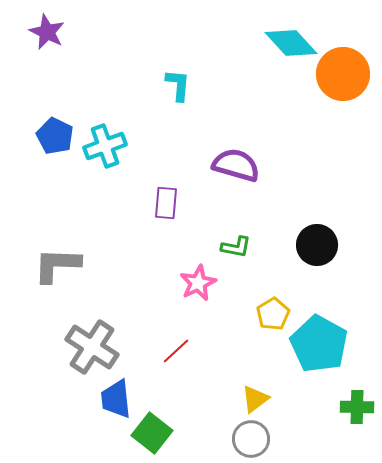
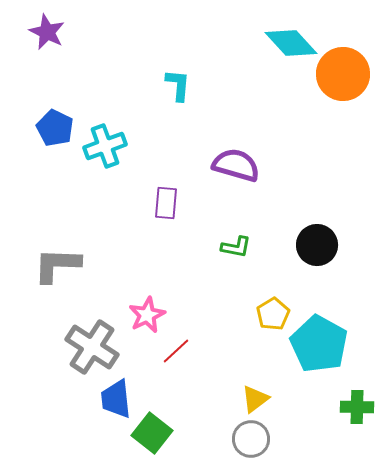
blue pentagon: moved 8 px up
pink star: moved 51 px left, 32 px down
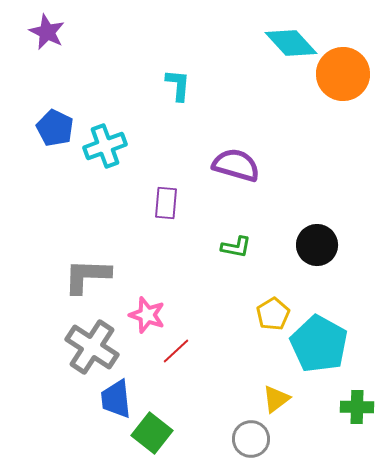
gray L-shape: moved 30 px right, 11 px down
pink star: rotated 27 degrees counterclockwise
yellow triangle: moved 21 px right
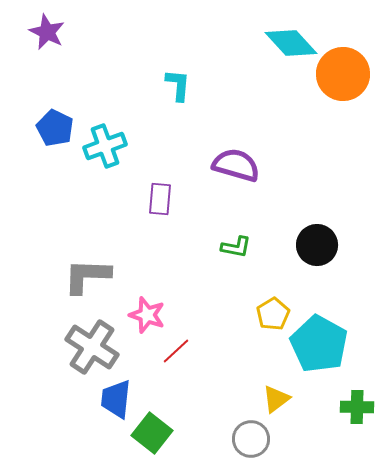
purple rectangle: moved 6 px left, 4 px up
blue trapezoid: rotated 12 degrees clockwise
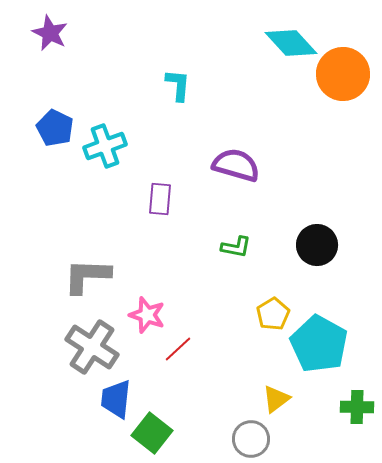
purple star: moved 3 px right, 1 px down
red line: moved 2 px right, 2 px up
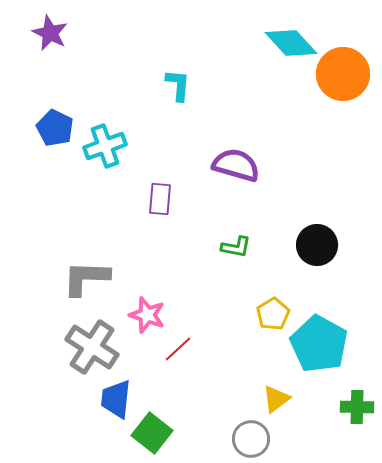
gray L-shape: moved 1 px left, 2 px down
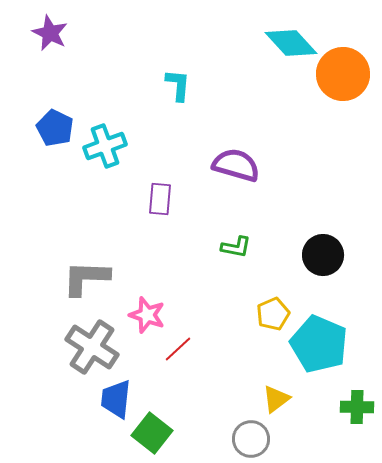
black circle: moved 6 px right, 10 px down
yellow pentagon: rotated 8 degrees clockwise
cyan pentagon: rotated 6 degrees counterclockwise
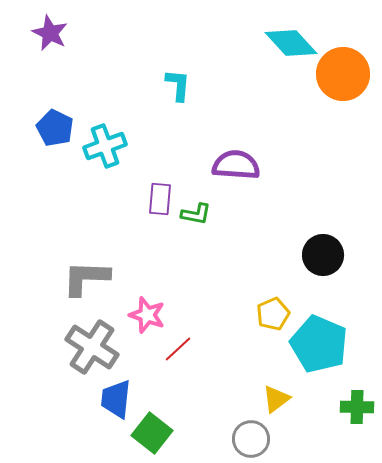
purple semicircle: rotated 12 degrees counterclockwise
green L-shape: moved 40 px left, 33 px up
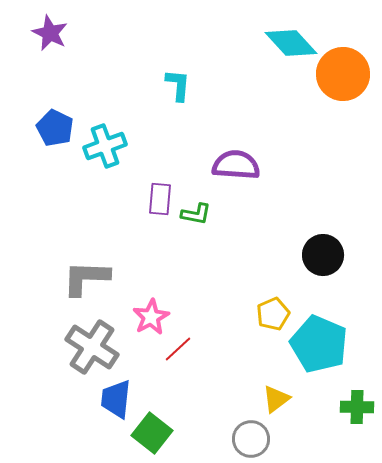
pink star: moved 4 px right, 2 px down; rotated 24 degrees clockwise
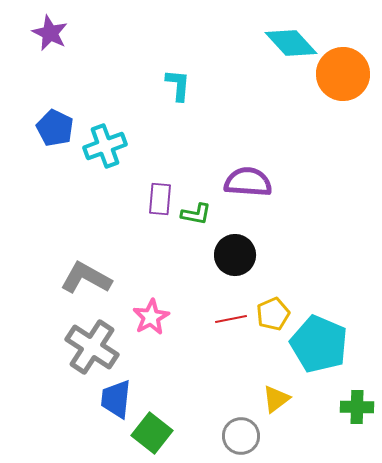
purple semicircle: moved 12 px right, 17 px down
black circle: moved 88 px left
gray L-shape: rotated 27 degrees clockwise
red line: moved 53 px right, 30 px up; rotated 32 degrees clockwise
gray circle: moved 10 px left, 3 px up
